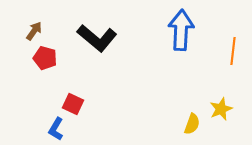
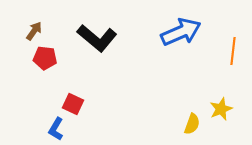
blue arrow: moved 2 px down; rotated 63 degrees clockwise
red pentagon: rotated 10 degrees counterclockwise
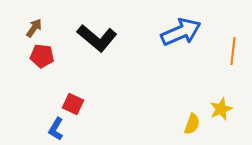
brown arrow: moved 3 px up
red pentagon: moved 3 px left, 2 px up
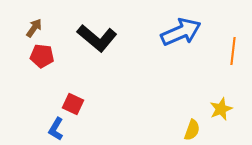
yellow semicircle: moved 6 px down
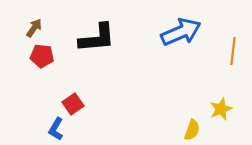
black L-shape: rotated 45 degrees counterclockwise
red square: rotated 30 degrees clockwise
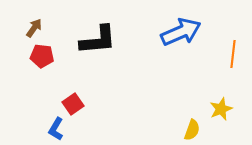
black L-shape: moved 1 px right, 2 px down
orange line: moved 3 px down
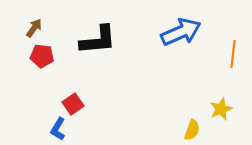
blue L-shape: moved 2 px right
